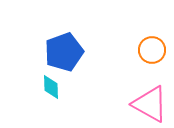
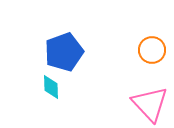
pink triangle: rotated 18 degrees clockwise
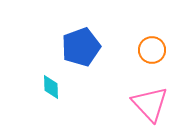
blue pentagon: moved 17 px right, 5 px up
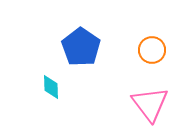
blue pentagon: rotated 18 degrees counterclockwise
pink triangle: rotated 6 degrees clockwise
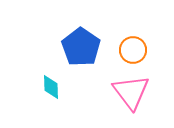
orange circle: moved 19 px left
pink triangle: moved 19 px left, 12 px up
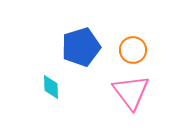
blue pentagon: rotated 21 degrees clockwise
